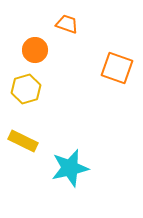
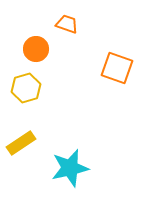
orange circle: moved 1 px right, 1 px up
yellow hexagon: moved 1 px up
yellow rectangle: moved 2 px left, 2 px down; rotated 60 degrees counterclockwise
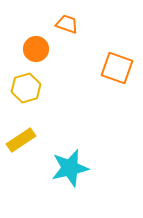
yellow rectangle: moved 3 px up
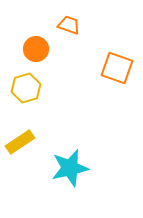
orange trapezoid: moved 2 px right, 1 px down
yellow rectangle: moved 1 px left, 2 px down
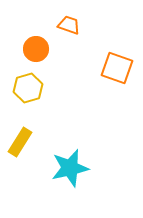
yellow hexagon: moved 2 px right
yellow rectangle: rotated 24 degrees counterclockwise
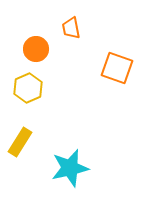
orange trapezoid: moved 2 px right, 3 px down; rotated 120 degrees counterclockwise
yellow hexagon: rotated 8 degrees counterclockwise
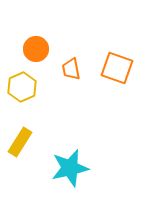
orange trapezoid: moved 41 px down
yellow hexagon: moved 6 px left, 1 px up
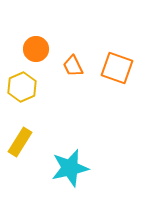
orange trapezoid: moved 2 px right, 3 px up; rotated 15 degrees counterclockwise
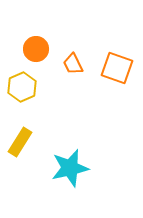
orange trapezoid: moved 2 px up
